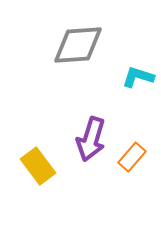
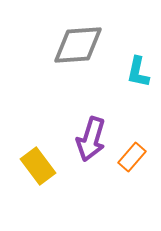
cyan L-shape: moved 5 px up; rotated 96 degrees counterclockwise
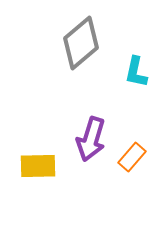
gray diamond: moved 3 px right, 2 px up; rotated 36 degrees counterclockwise
cyan L-shape: moved 2 px left
yellow rectangle: rotated 54 degrees counterclockwise
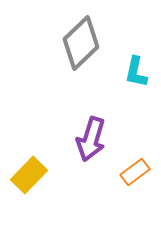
gray diamond: rotated 4 degrees counterclockwise
orange rectangle: moved 3 px right, 15 px down; rotated 12 degrees clockwise
yellow rectangle: moved 9 px left, 9 px down; rotated 45 degrees counterclockwise
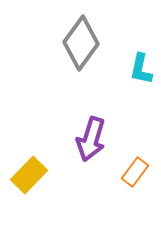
gray diamond: rotated 10 degrees counterclockwise
cyan L-shape: moved 5 px right, 3 px up
orange rectangle: rotated 16 degrees counterclockwise
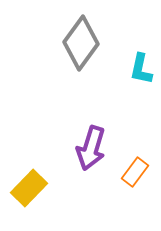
purple arrow: moved 9 px down
yellow rectangle: moved 13 px down
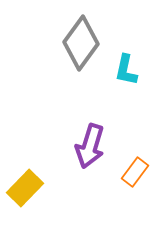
cyan L-shape: moved 15 px left, 1 px down
purple arrow: moved 1 px left, 2 px up
yellow rectangle: moved 4 px left
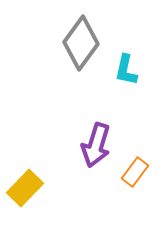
purple arrow: moved 6 px right, 1 px up
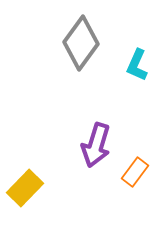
cyan L-shape: moved 11 px right, 5 px up; rotated 12 degrees clockwise
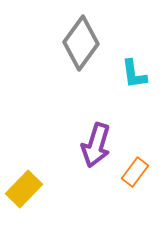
cyan L-shape: moved 3 px left, 9 px down; rotated 32 degrees counterclockwise
yellow rectangle: moved 1 px left, 1 px down
